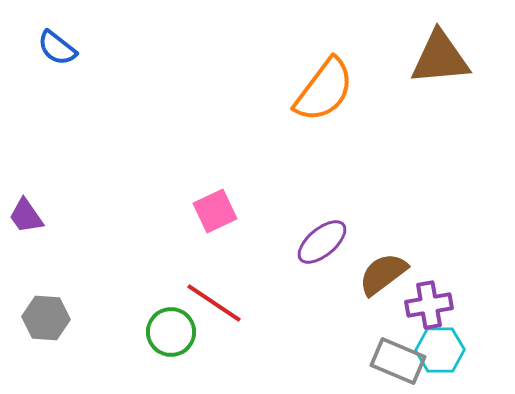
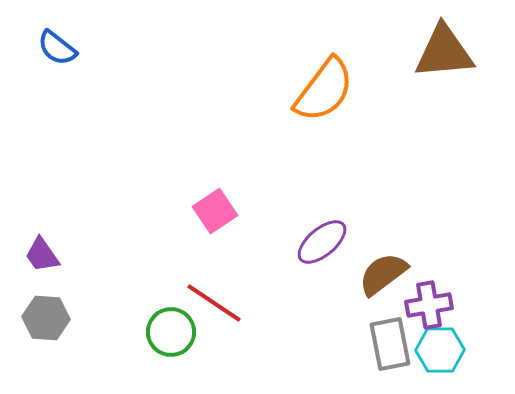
brown triangle: moved 4 px right, 6 px up
pink square: rotated 9 degrees counterclockwise
purple trapezoid: moved 16 px right, 39 px down
gray rectangle: moved 8 px left, 17 px up; rotated 56 degrees clockwise
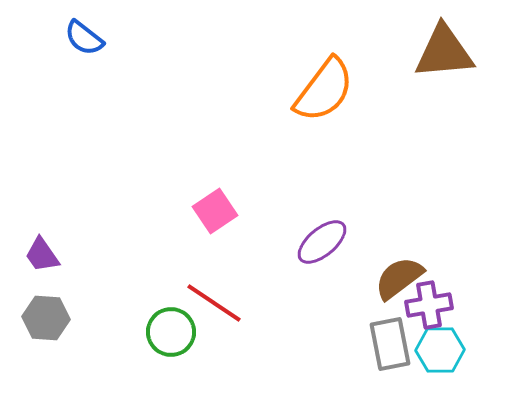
blue semicircle: moved 27 px right, 10 px up
brown semicircle: moved 16 px right, 4 px down
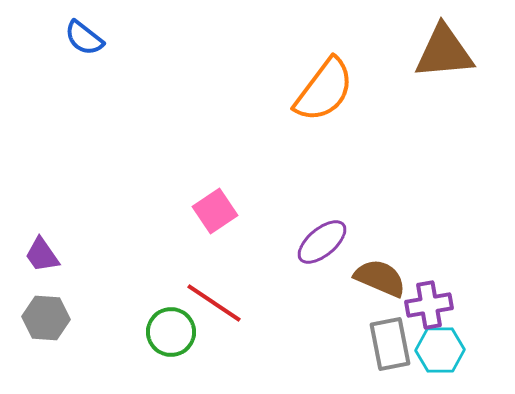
brown semicircle: moved 19 px left; rotated 60 degrees clockwise
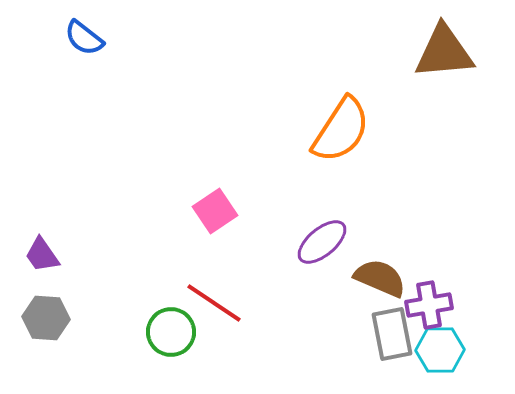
orange semicircle: moved 17 px right, 40 px down; rotated 4 degrees counterclockwise
gray rectangle: moved 2 px right, 10 px up
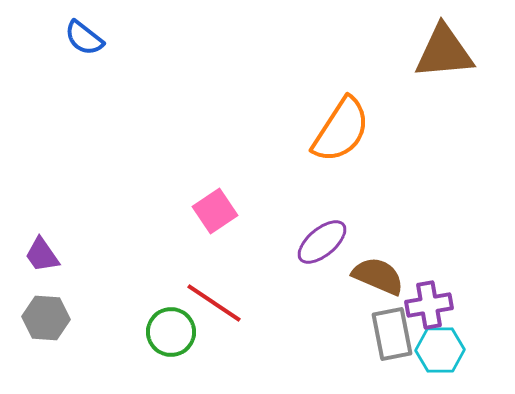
brown semicircle: moved 2 px left, 2 px up
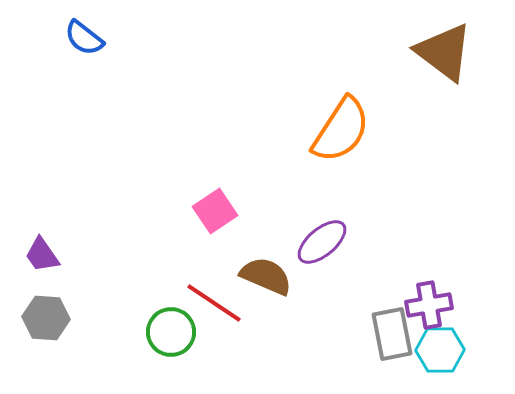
brown triangle: rotated 42 degrees clockwise
brown semicircle: moved 112 px left
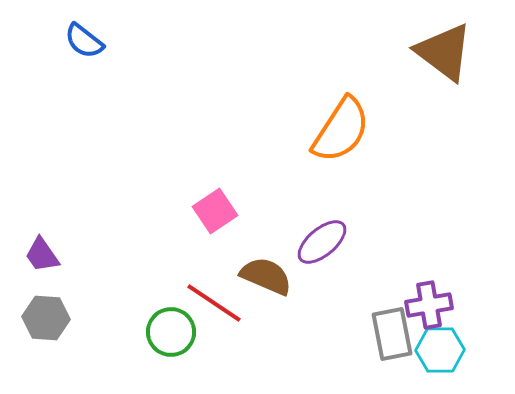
blue semicircle: moved 3 px down
